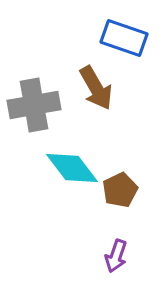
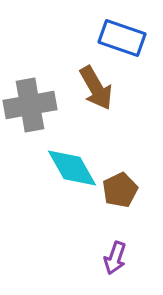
blue rectangle: moved 2 px left
gray cross: moved 4 px left
cyan diamond: rotated 8 degrees clockwise
purple arrow: moved 1 px left, 2 px down
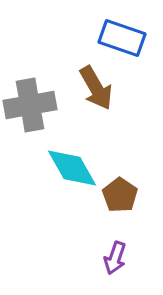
brown pentagon: moved 5 px down; rotated 12 degrees counterclockwise
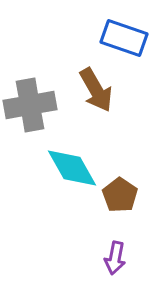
blue rectangle: moved 2 px right
brown arrow: moved 2 px down
purple arrow: rotated 8 degrees counterclockwise
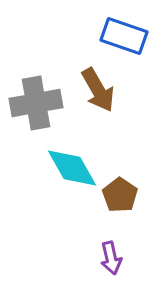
blue rectangle: moved 2 px up
brown arrow: moved 2 px right
gray cross: moved 6 px right, 2 px up
purple arrow: moved 4 px left; rotated 24 degrees counterclockwise
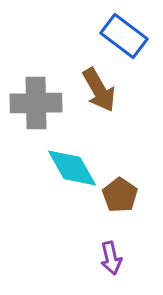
blue rectangle: rotated 18 degrees clockwise
brown arrow: moved 1 px right
gray cross: rotated 9 degrees clockwise
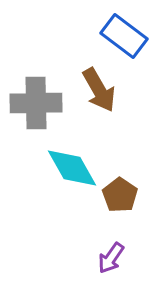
purple arrow: rotated 48 degrees clockwise
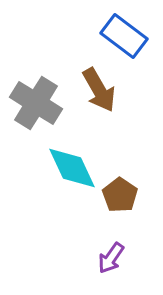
gray cross: rotated 33 degrees clockwise
cyan diamond: rotated 4 degrees clockwise
